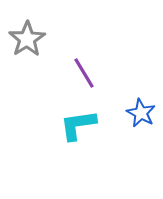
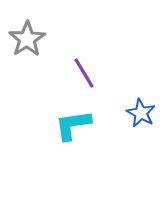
cyan L-shape: moved 5 px left
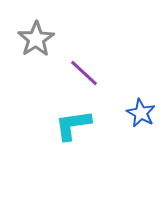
gray star: moved 9 px right
purple line: rotated 16 degrees counterclockwise
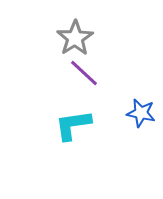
gray star: moved 39 px right, 1 px up
blue star: rotated 16 degrees counterclockwise
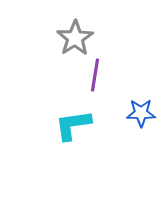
purple line: moved 11 px right, 2 px down; rotated 56 degrees clockwise
blue star: rotated 12 degrees counterclockwise
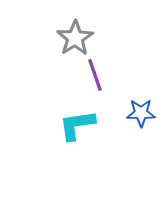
purple line: rotated 28 degrees counterclockwise
cyan L-shape: moved 4 px right
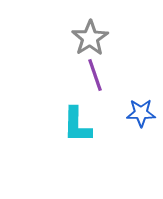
gray star: moved 15 px right
cyan L-shape: rotated 81 degrees counterclockwise
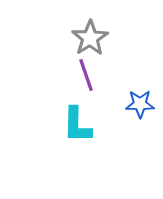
purple line: moved 9 px left
blue star: moved 1 px left, 9 px up
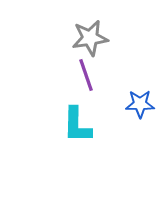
gray star: rotated 24 degrees clockwise
